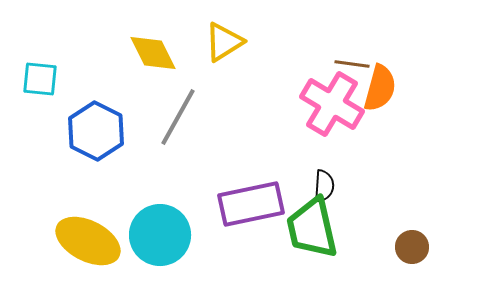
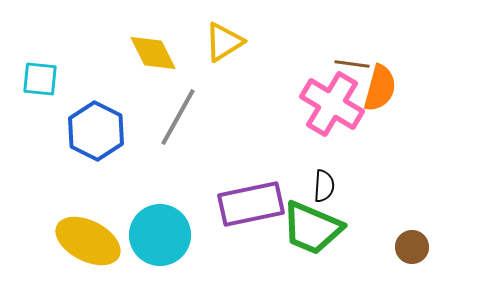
green trapezoid: rotated 54 degrees counterclockwise
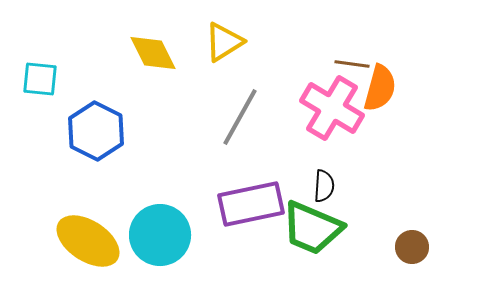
pink cross: moved 4 px down
gray line: moved 62 px right
yellow ellipse: rotated 6 degrees clockwise
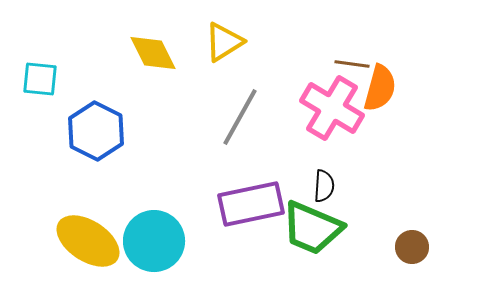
cyan circle: moved 6 px left, 6 px down
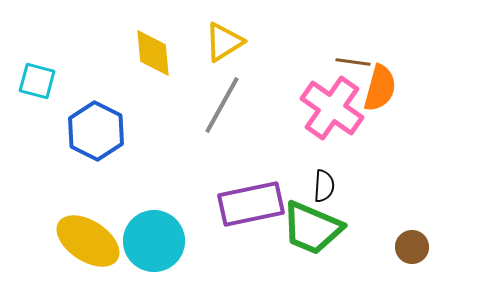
yellow diamond: rotated 21 degrees clockwise
brown line: moved 1 px right, 2 px up
cyan square: moved 3 px left, 2 px down; rotated 9 degrees clockwise
pink cross: rotated 4 degrees clockwise
gray line: moved 18 px left, 12 px up
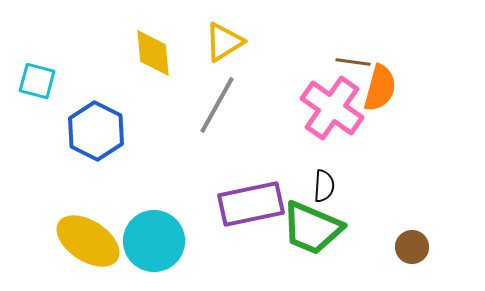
gray line: moved 5 px left
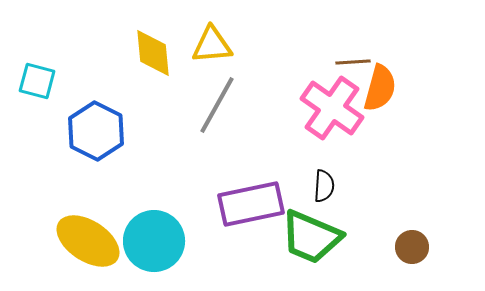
yellow triangle: moved 12 px left, 3 px down; rotated 27 degrees clockwise
brown line: rotated 12 degrees counterclockwise
green trapezoid: moved 1 px left, 9 px down
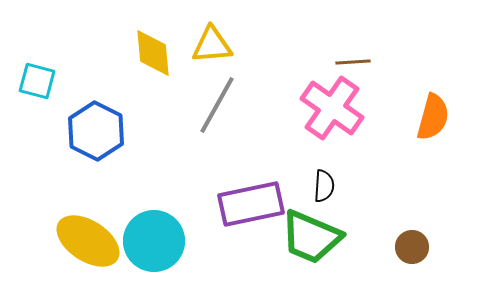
orange semicircle: moved 53 px right, 29 px down
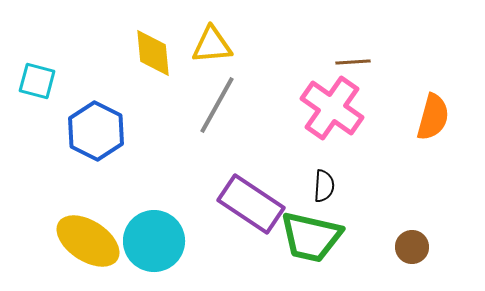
purple rectangle: rotated 46 degrees clockwise
green trapezoid: rotated 10 degrees counterclockwise
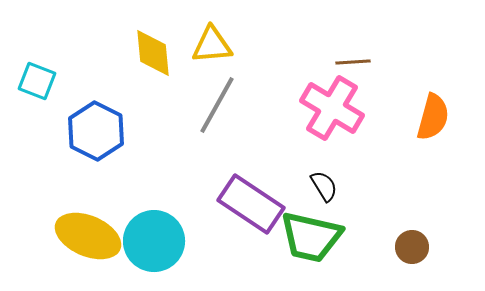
cyan square: rotated 6 degrees clockwise
pink cross: rotated 4 degrees counterclockwise
black semicircle: rotated 36 degrees counterclockwise
yellow ellipse: moved 5 px up; rotated 10 degrees counterclockwise
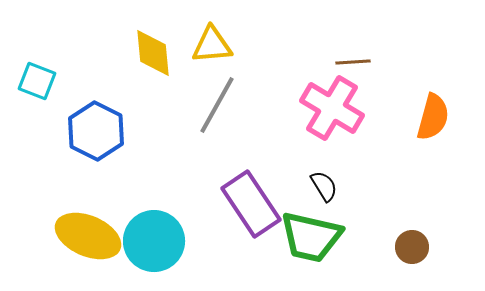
purple rectangle: rotated 22 degrees clockwise
